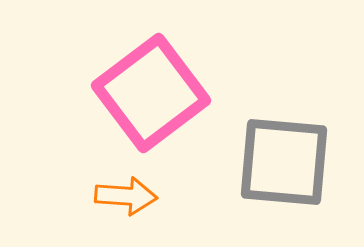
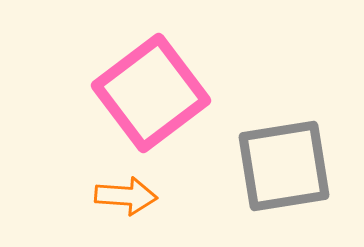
gray square: moved 4 px down; rotated 14 degrees counterclockwise
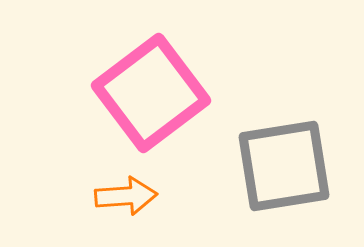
orange arrow: rotated 8 degrees counterclockwise
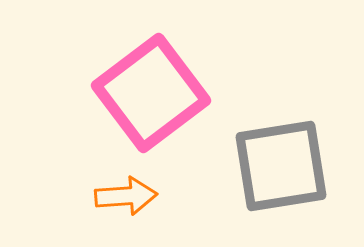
gray square: moved 3 px left
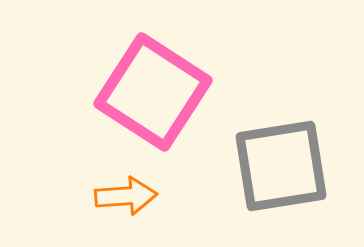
pink square: moved 2 px right, 1 px up; rotated 20 degrees counterclockwise
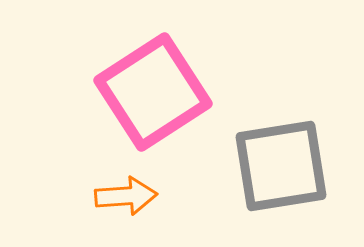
pink square: rotated 24 degrees clockwise
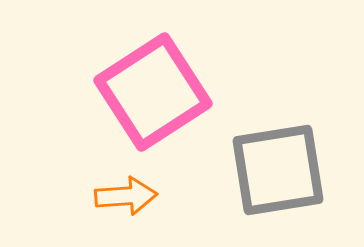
gray square: moved 3 px left, 4 px down
